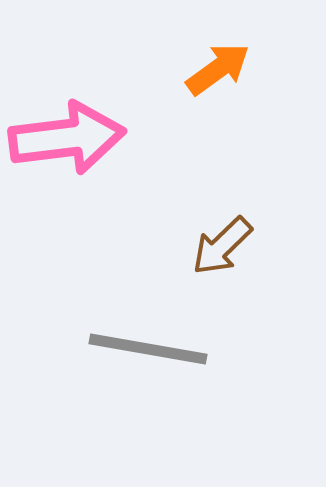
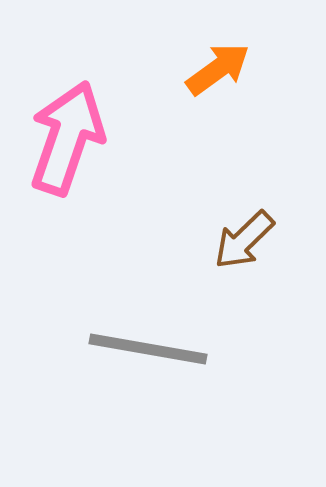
pink arrow: rotated 64 degrees counterclockwise
brown arrow: moved 22 px right, 6 px up
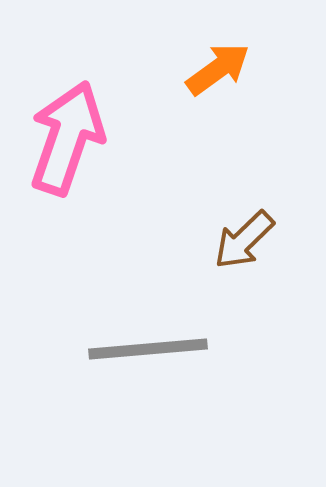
gray line: rotated 15 degrees counterclockwise
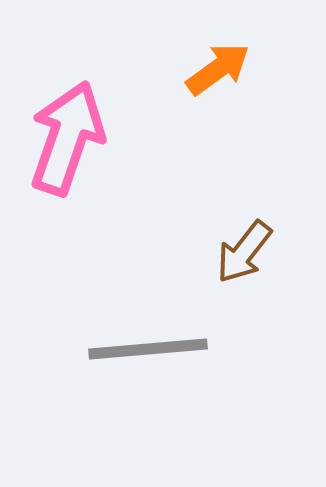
brown arrow: moved 12 px down; rotated 8 degrees counterclockwise
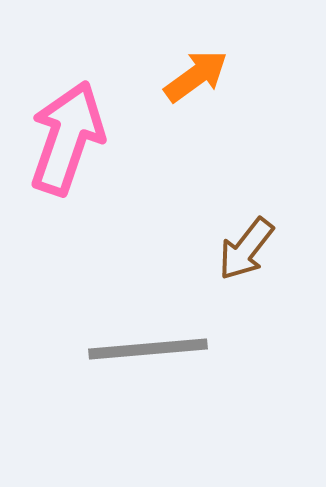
orange arrow: moved 22 px left, 7 px down
brown arrow: moved 2 px right, 3 px up
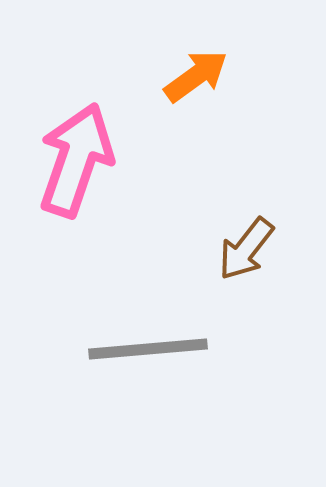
pink arrow: moved 9 px right, 22 px down
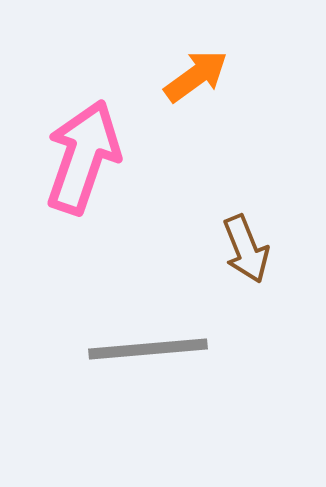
pink arrow: moved 7 px right, 3 px up
brown arrow: rotated 60 degrees counterclockwise
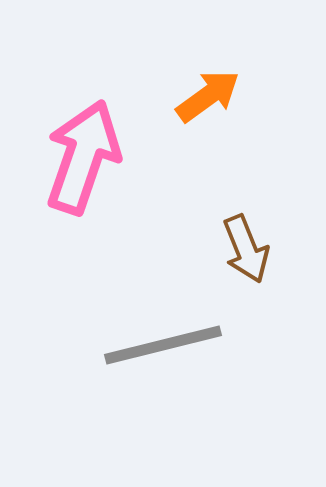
orange arrow: moved 12 px right, 20 px down
gray line: moved 15 px right, 4 px up; rotated 9 degrees counterclockwise
